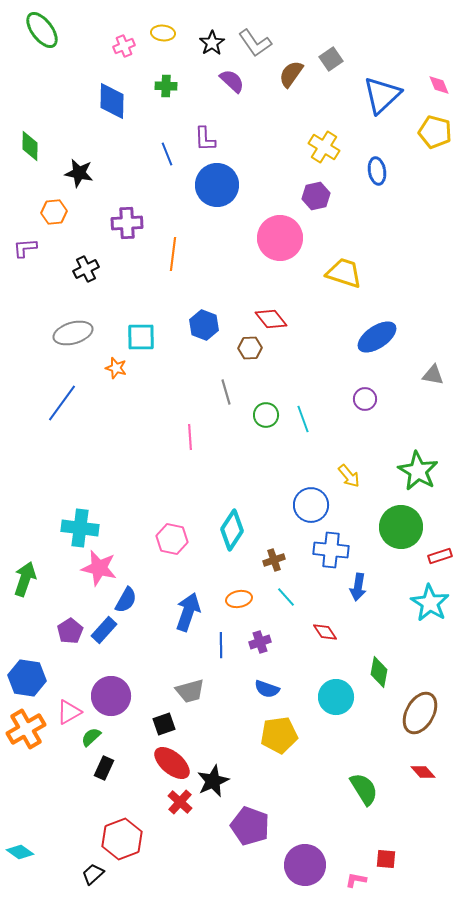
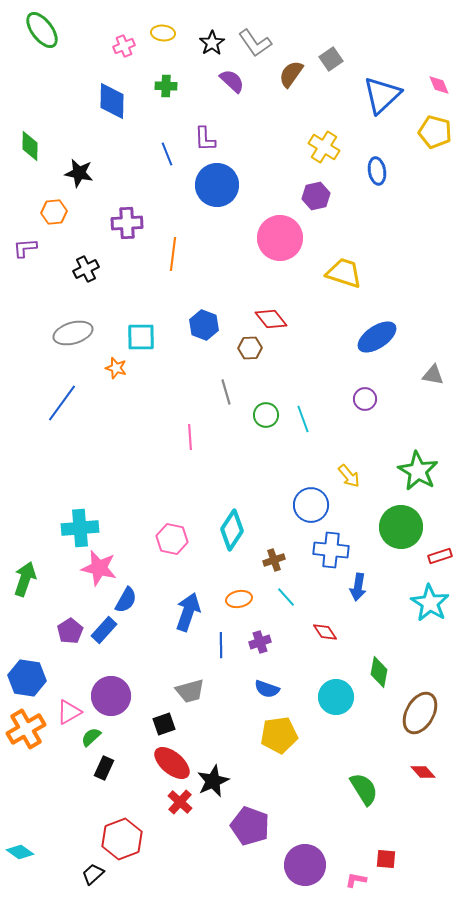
cyan cross at (80, 528): rotated 12 degrees counterclockwise
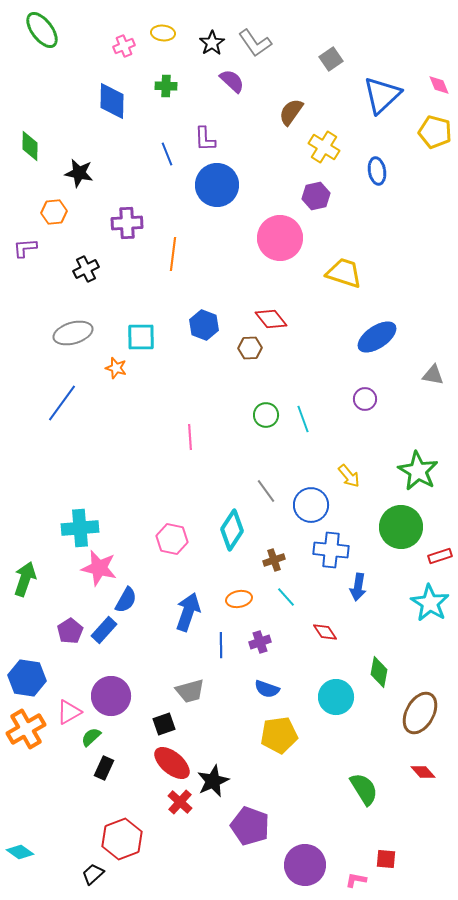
brown semicircle at (291, 74): moved 38 px down
gray line at (226, 392): moved 40 px right, 99 px down; rotated 20 degrees counterclockwise
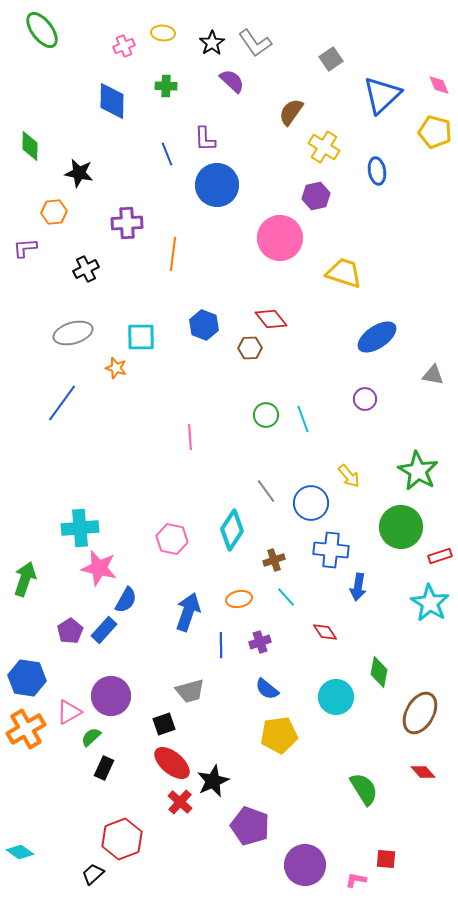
blue circle at (311, 505): moved 2 px up
blue semicircle at (267, 689): rotated 20 degrees clockwise
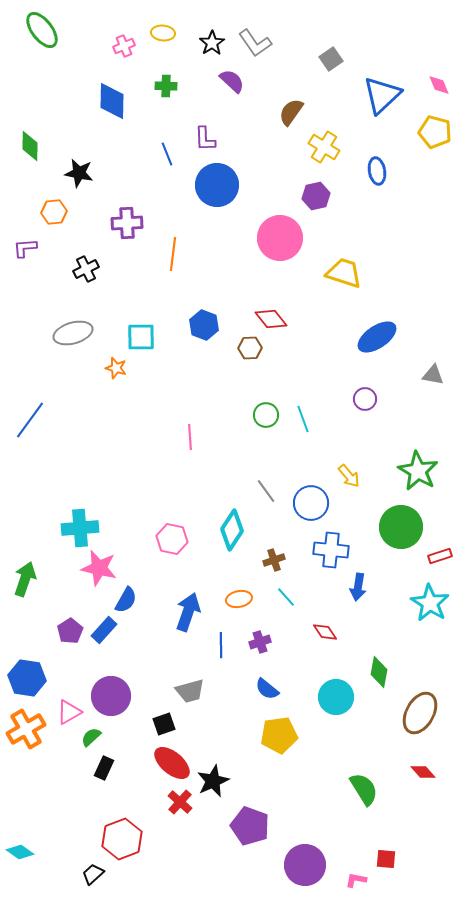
blue line at (62, 403): moved 32 px left, 17 px down
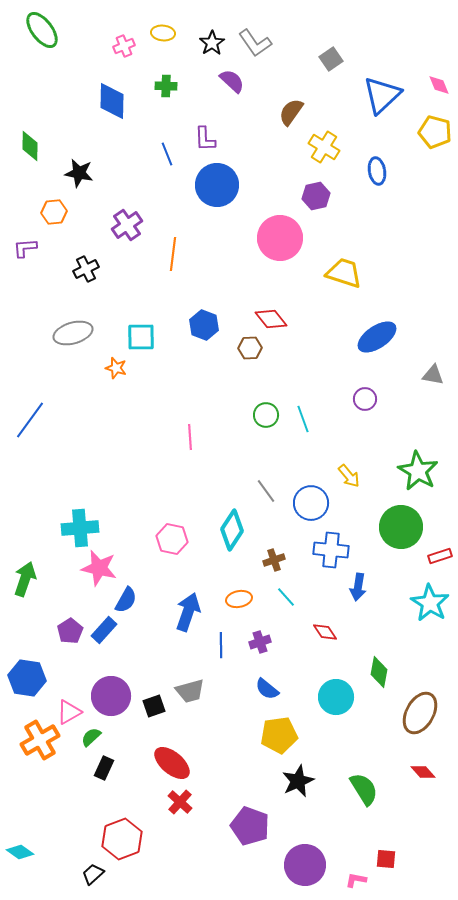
purple cross at (127, 223): moved 2 px down; rotated 32 degrees counterclockwise
black square at (164, 724): moved 10 px left, 18 px up
orange cross at (26, 729): moved 14 px right, 11 px down
black star at (213, 781): moved 85 px right
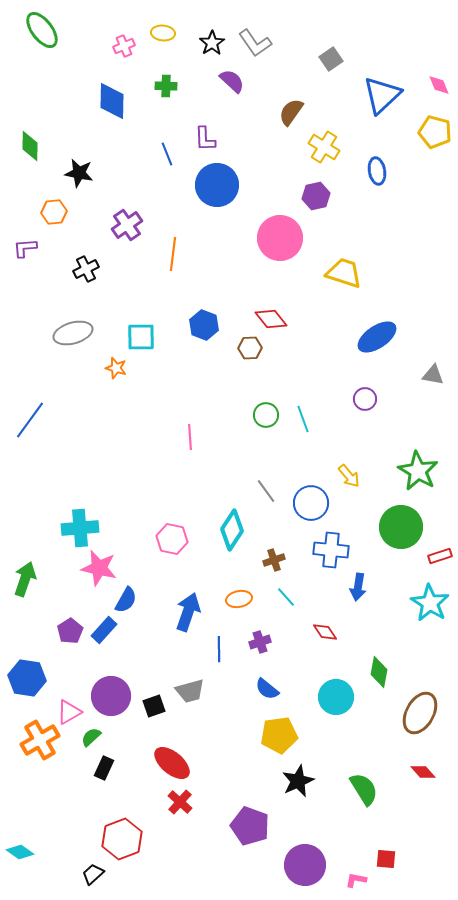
blue line at (221, 645): moved 2 px left, 4 px down
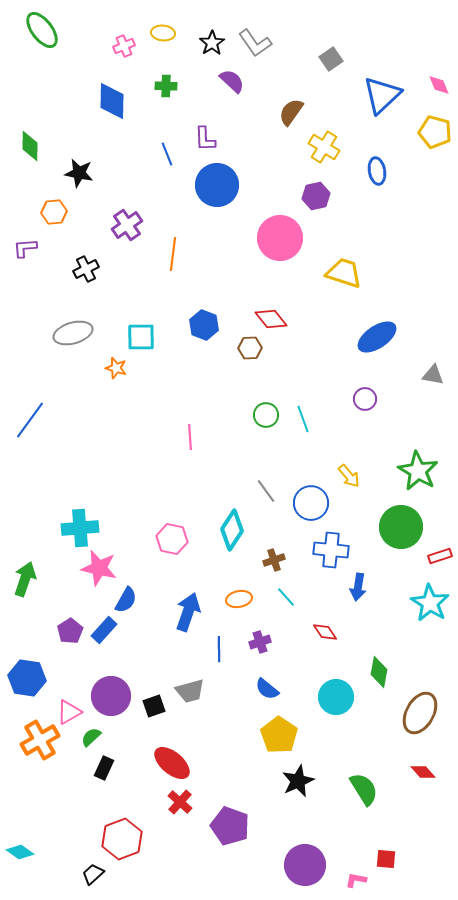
yellow pentagon at (279, 735): rotated 30 degrees counterclockwise
purple pentagon at (250, 826): moved 20 px left
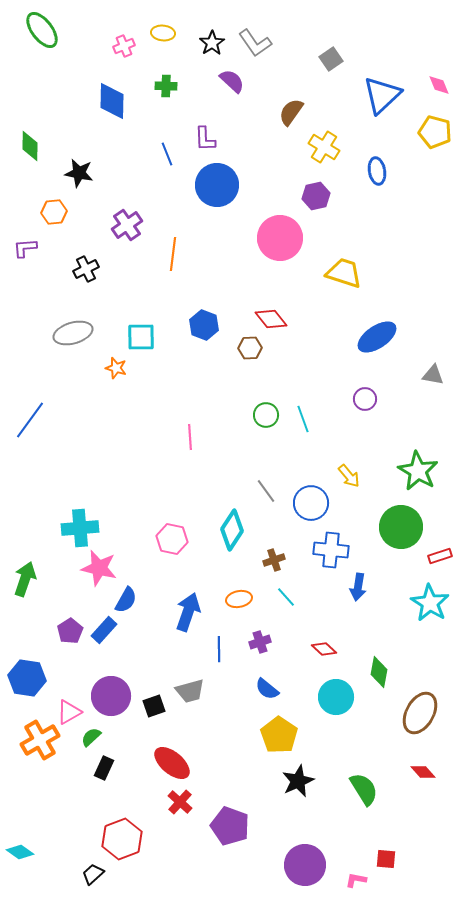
red diamond at (325, 632): moved 1 px left, 17 px down; rotated 15 degrees counterclockwise
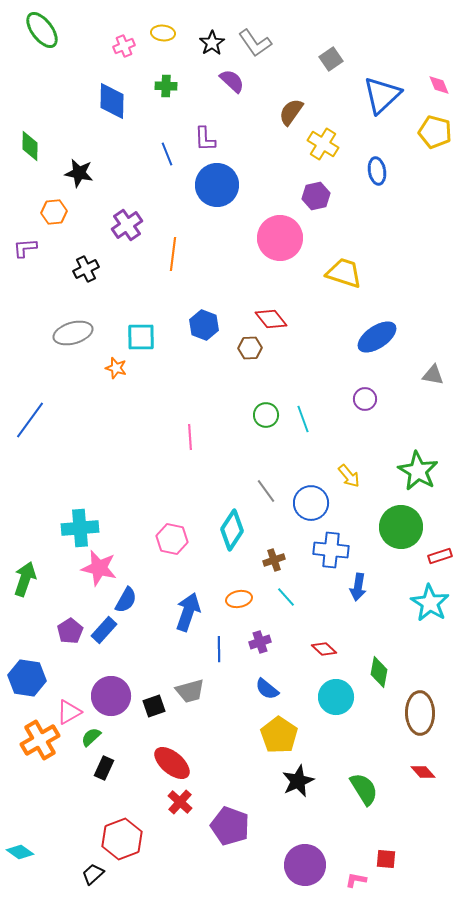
yellow cross at (324, 147): moved 1 px left, 3 px up
brown ellipse at (420, 713): rotated 30 degrees counterclockwise
